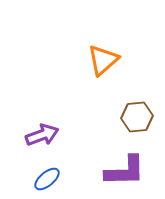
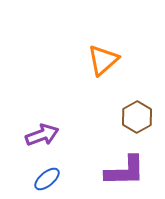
brown hexagon: rotated 24 degrees counterclockwise
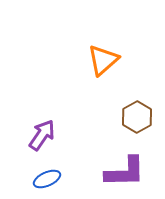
purple arrow: rotated 36 degrees counterclockwise
purple L-shape: moved 1 px down
blue ellipse: rotated 16 degrees clockwise
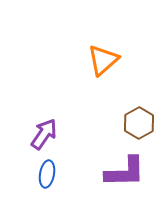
brown hexagon: moved 2 px right, 6 px down
purple arrow: moved 2 px right, 1 px up
blue ellipse: moved 5 px up; rotated 56 degrees counterclockwise
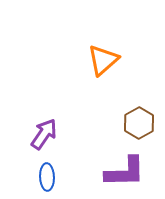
blue ellipse: moved 3 px down; rotated 12 degrees counterclockwise
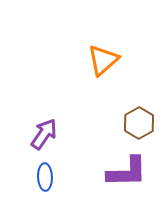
purple L-shape: moved 2 px right
blue ellipse: moved 2 px left
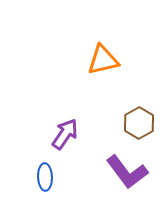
orange triangle: rotated 28 degrees clockwise
purple arrow: moved 21 px right
purple L-shape: rotated 54 degrees clockwise
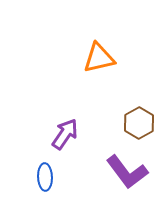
orange triangle: moved 4 px left, 2 px up
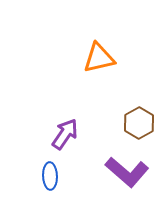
purple L-shape: rotated 12 degrees counterclockwise
blue ellipse: moved 5 px right, 1 px up
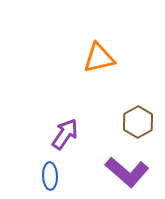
brown hexagon: moved 1 px left, 1 px up
